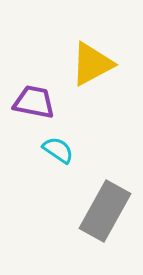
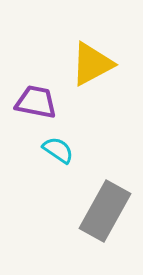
purple trapezoid: moved 2 px right
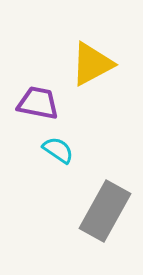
purple trapezoid: moved 2 px right, 1 px down
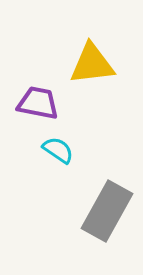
yellow triangle: rotated 21 degrees clockwise
gray rectangle: moved 2 px right
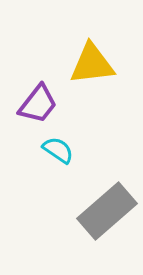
purple trapezoid: moved 1 px down; rotated 117 degrees clockwise
gray rectangle: rotated 20 degrees clockwise
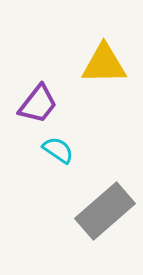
yellow triangle: moved 12 px right; rotated 6 degrees clockwise
gray rectangle: moved 2 px left
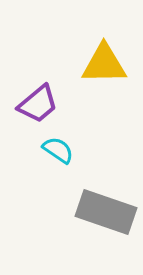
purple trapezoid: rotated 12 degrees clockwise
gray rectangle: moved 1 px right, 1 px down; rotated 60 degrees clockwise
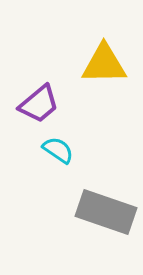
purple trapezoid: moved 1 px right
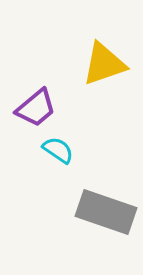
yellow triangle: rotated 18 degrees counterclockwise
purple trapezoid: moved 3 px left, 4 px down
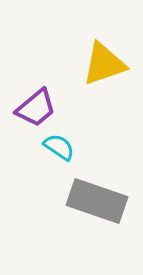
cyan semicircle: moved 1 px right, 3 px up
gray rectangle: moved 9 px left, 11 px up
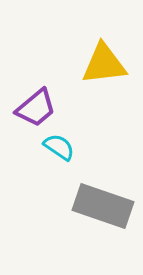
yellow triangle: rotated 12 degrees clockwise
gray rectangle: moved 6 px right, 5 px down
